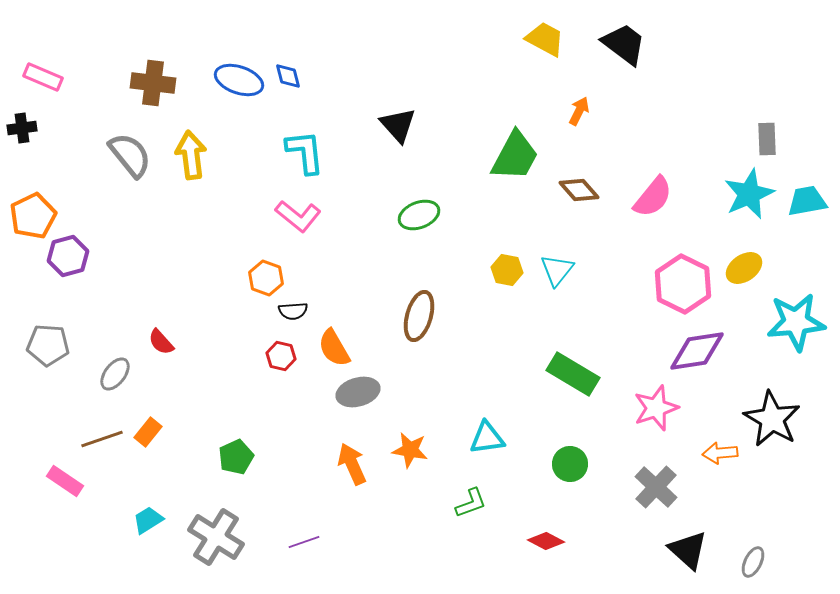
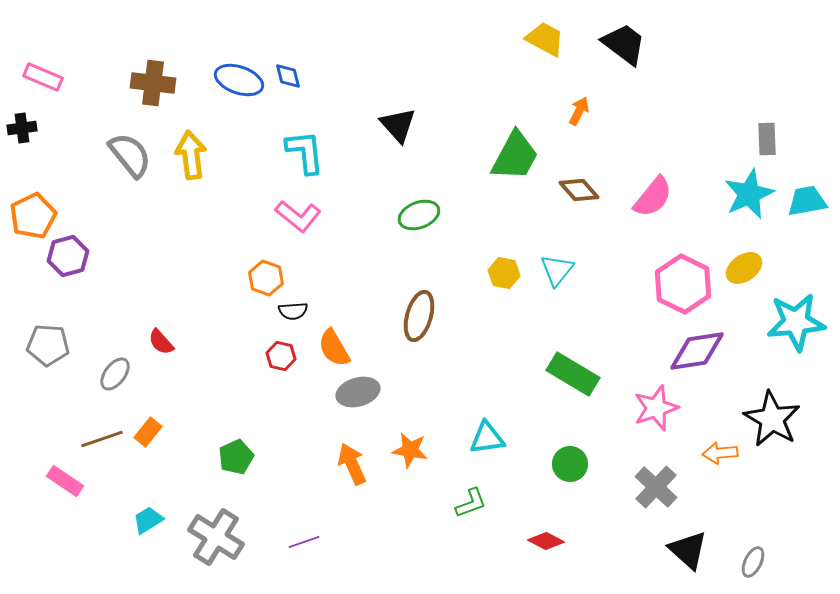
yellow hexagon at (507, 270): moved 3 px left, 3 px down
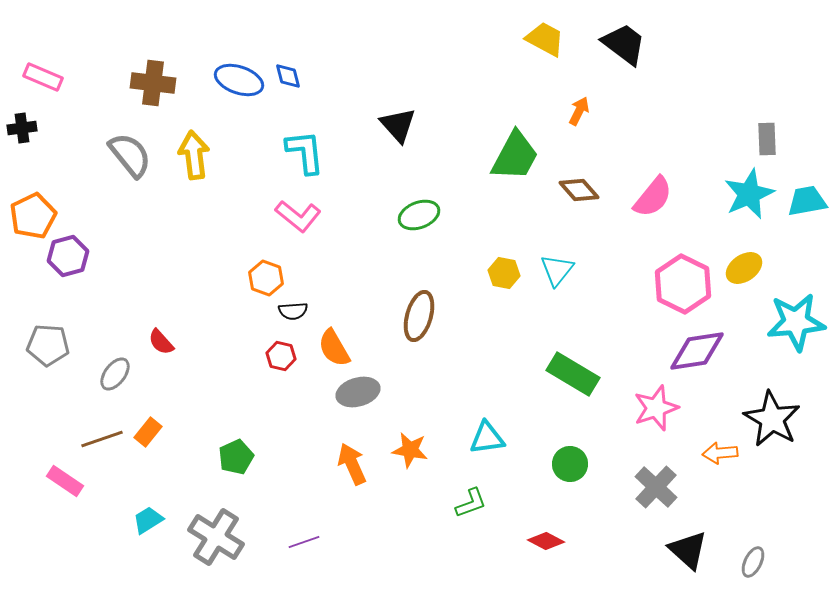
yellow arrow at (191, 155): moved 3 px right
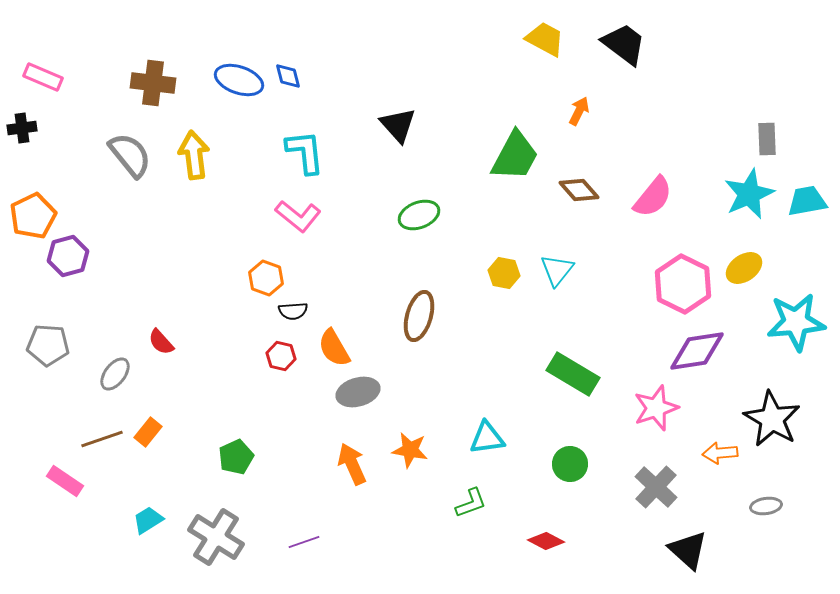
gray ellipse at (753, 562): moved 13 px right, 56 px up; rotated 56 degrees clockwise
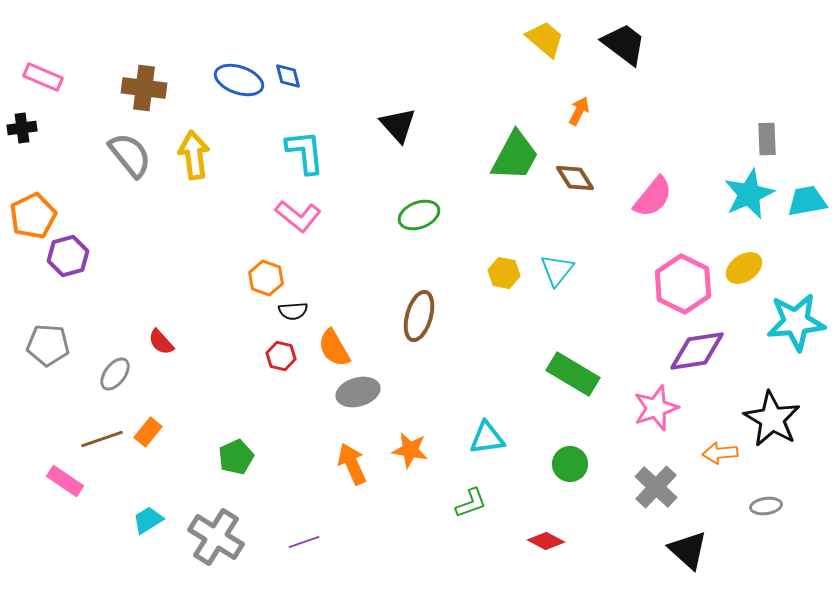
yellow trapezoid at (545, 39): rotated 12 degrees clockwise
brown cross at (153, 83): moved 9 px left, 5 px down
brown diamond at (579, 190): moved 4 px left, 12 px up; rotated 9 degrees clockwise
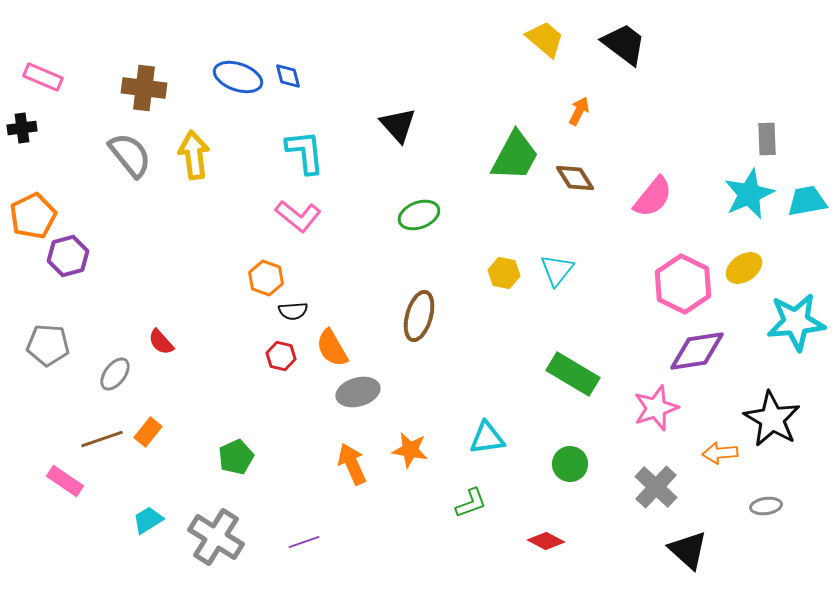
blue ellipse at (239, 80): moved 1 px left, 3 px up
orange semicircle at (334, 348): moved 2 px left
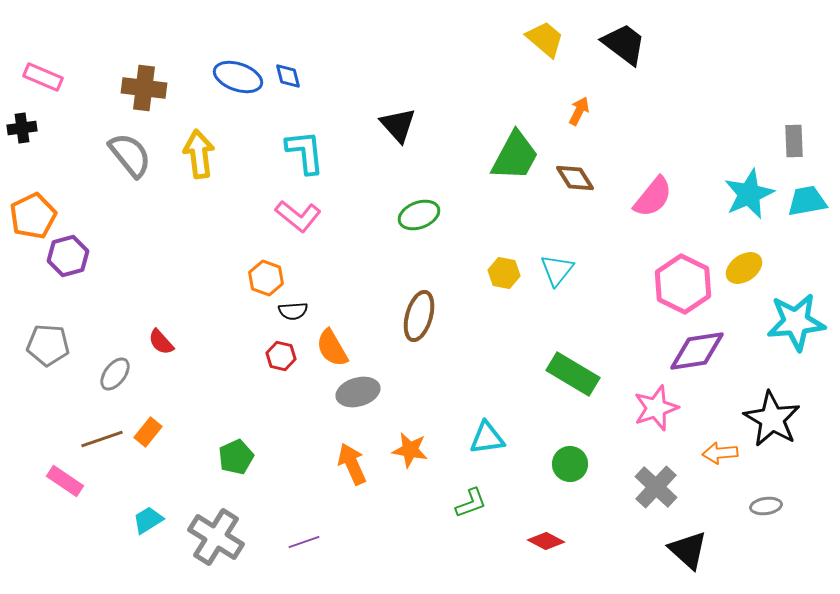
gray rectangle at (767, 139): moved 27 px right, 2 px down
yellow arrow at (194, 155): moved 5 px right, 1 px up
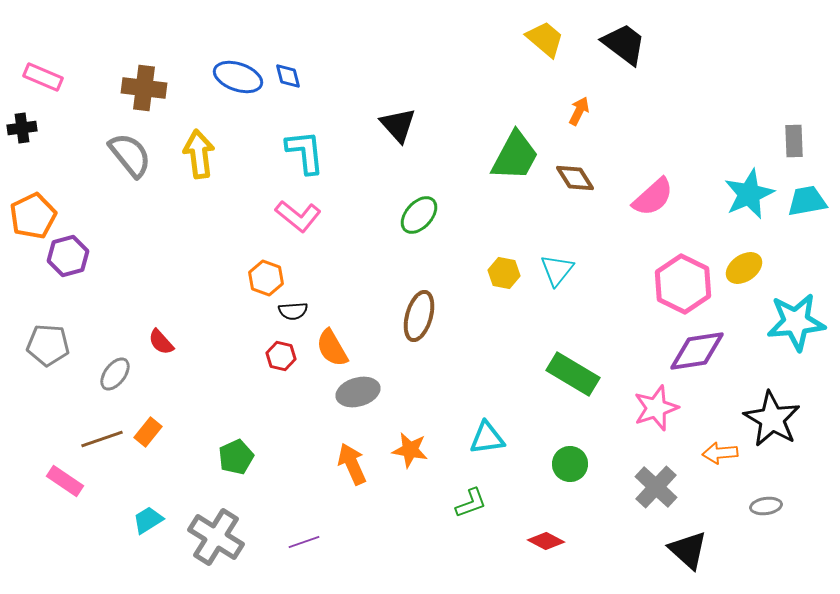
pink semicircle at (653, 197): rotated 9 degrees clockwise
green ellipse at (419, 215): rotated 27 degrees counterclockwise
